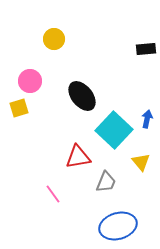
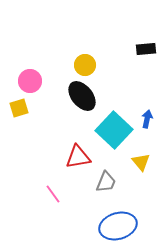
yellow circle: moved 31 px right, 26 px down
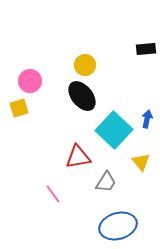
gray trapezoid: rotated 10 degrees clockwise
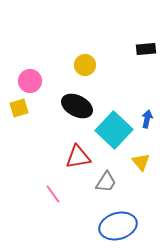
black ellipse: moved 5 px left, 10 px down; rotated 24 degrees counterclockwise
